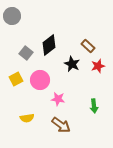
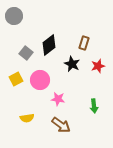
gray circle: moved 2 px right
brown rectangle: moved 4 px left, 3 px up; rotated 64 degrees clockwise
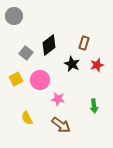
red star: moved 1 px left, 1 px up
yellow semicircle: rotated 72 degrees clockwise
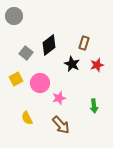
pink circle: moved 3 px down
pink star: moved 1 px right, 1 px up; rotated 24 degrees counterclockwise
brown arrow: rotated 12 degrees clockwise
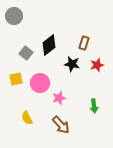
black star: rotated 14 degrees counterclockwise
yellow square: rotated 16 degrees clockwise
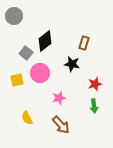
black diamond: moved 4 px left, 4 px up
red star: moved 2 px left, 19 px down
yellow square: moved 1 px right, 1 px down
pink circle: moved 10 px up
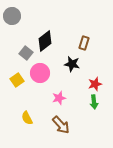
gray circle: moved 2 px left
yellow square: rotated 24 degrees counterclockwise
green arrow: moved 4 px up
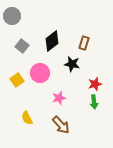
black diamond: moved 7 px right
gray square: moved 4 px left, 7 px up
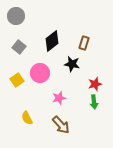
gray circle: moved 4 px right
gray square: moved 3 px left, 1 px down
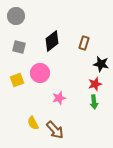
gray square: rotated 24 degrees counterclockwise
black star: moved 29 px right
yellow square: rotated 16 degrees clockwise
yellow semicircle: moved 6 px right, 5 px down
brown arrow: moved 6 px left, 5 px down
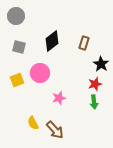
black star: rotated 21 degrees clockwise
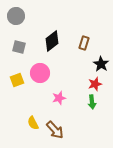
green arrow: moved 2 px left
